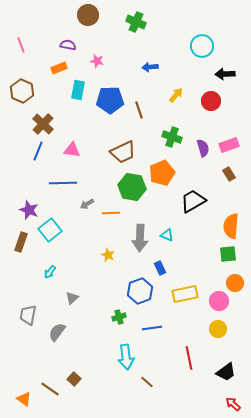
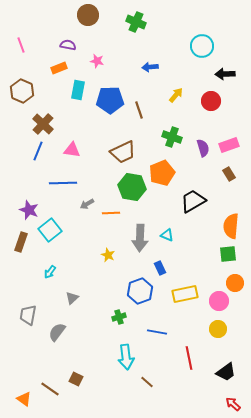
blue line at (152, 328): moved 5 px right, 4 px down; rotated 18 degrees clockwise
brown square at (74, 379): moved 2 px right; rotated 16 degrees counterclockwise
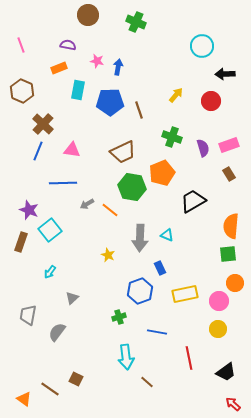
blue arrow at (150, 67): moved 32 px left; rotated 105 degrees clockwise
blue pentagon at (110, 100): moved 2 px down
orange line at (111, 213): moved 1 px left, 3 px up; rotated 42 degrees clockwise
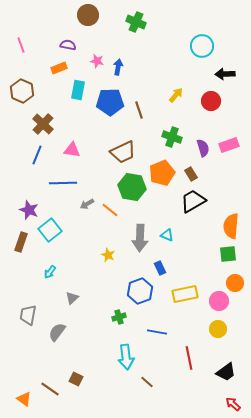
blue line at (38, 151): moved 1 px left, 4 px down
brown rectangle at (229, 174): moved 38 px left
